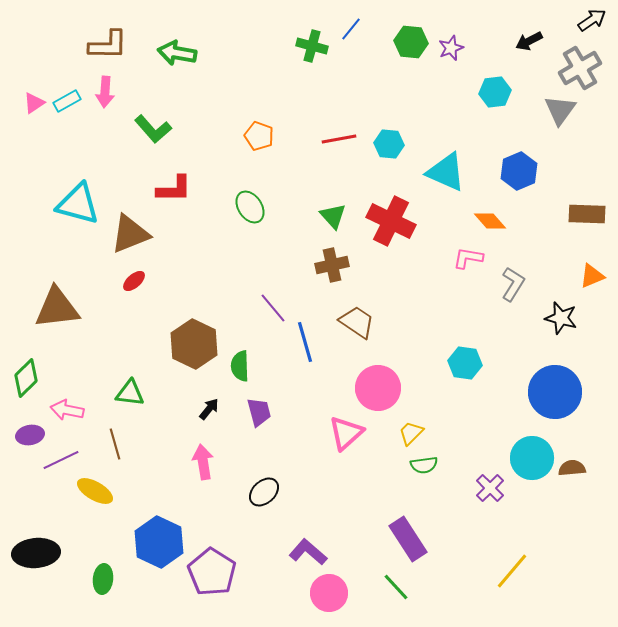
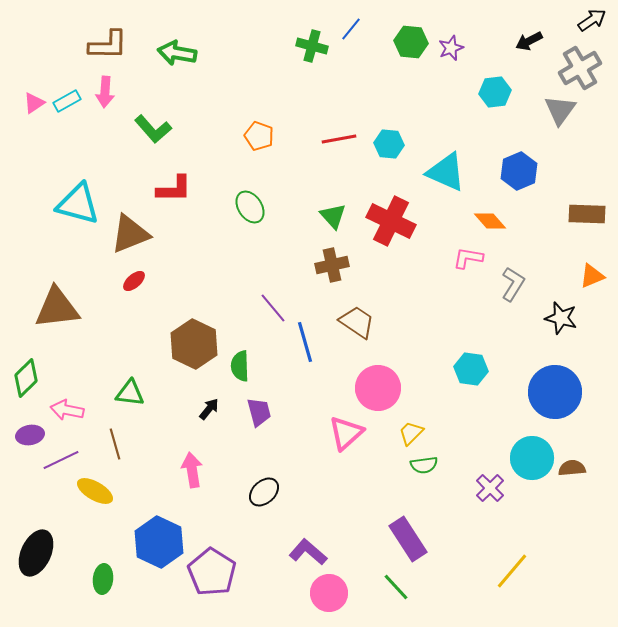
cyan hexagon at (465, 363): moved 6 px right, 6 px down
pink arrow at (203, 462): moved 11 px left, 8 px down
black ellipse at (36, 553): rotated 60 degrees counterclockwise
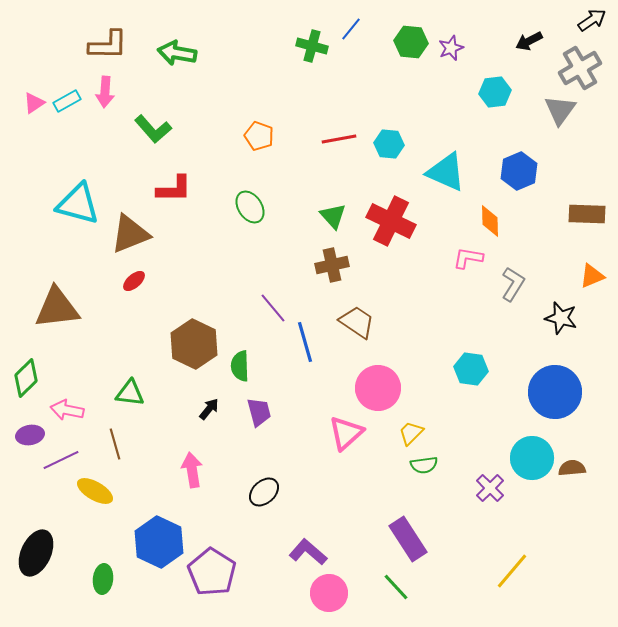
orange diamond at (490, 221): rotated 40 degrees clockwise
